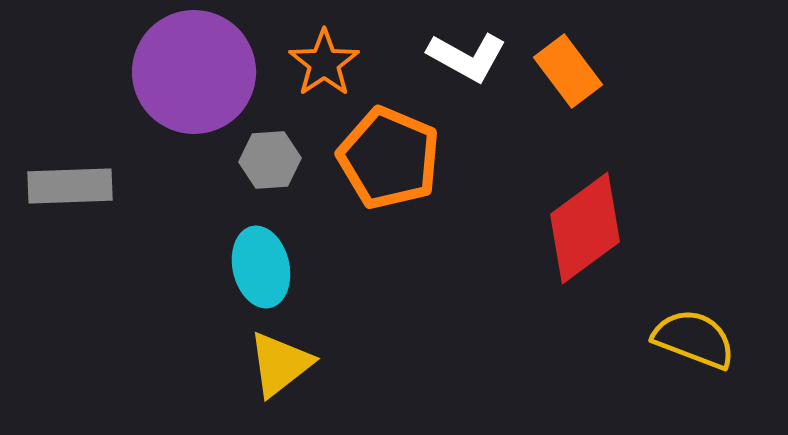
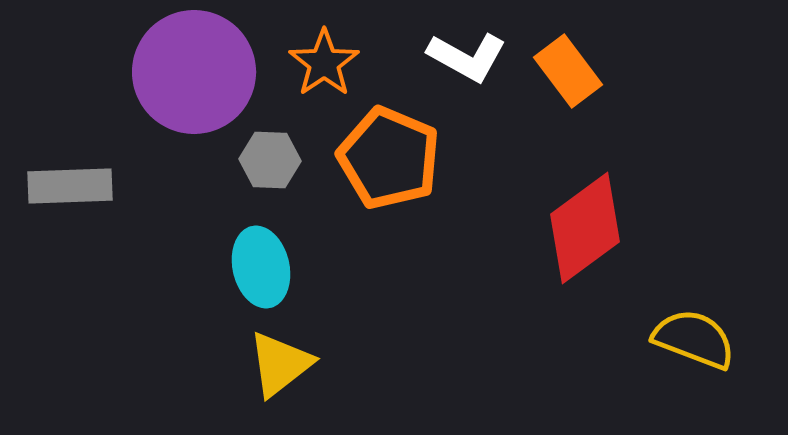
gray hexagon: rotated 6 degrees clockwise
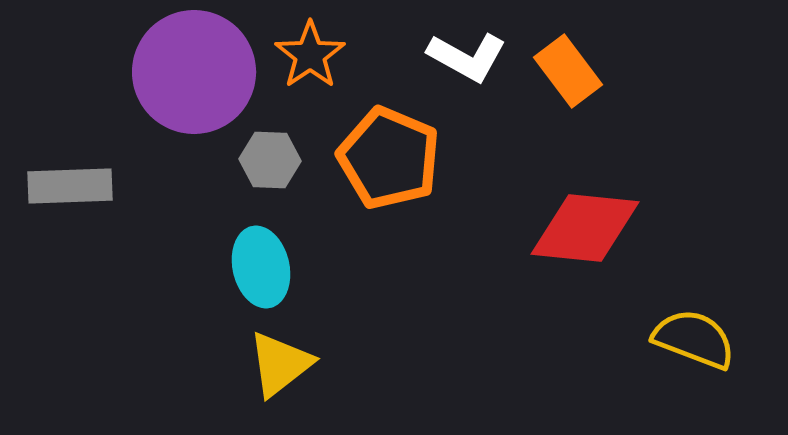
orange star: moved 14 px left, 8 px up
red diamond: rotated 42 degrees clockwise
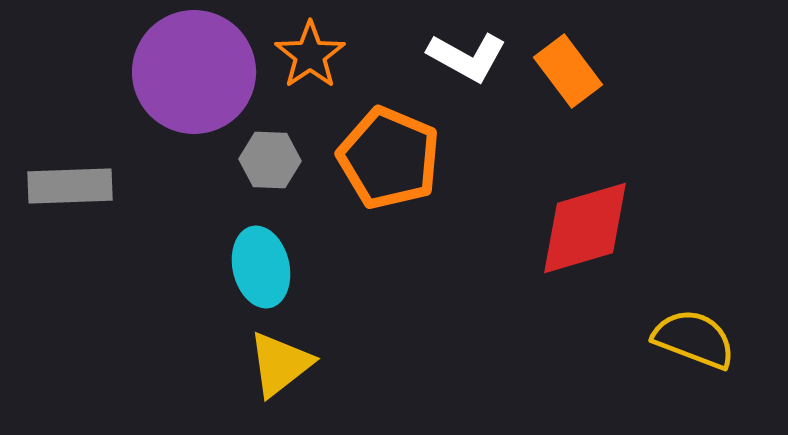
red diamond: rotated 22 degrees counterclockwise
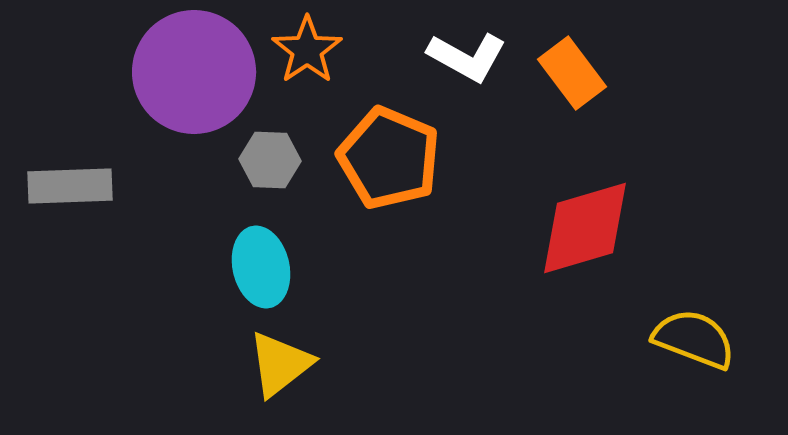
orange star: moved 3 px left, 5 px up
orange rectangle: moved 4 px right, 2 px down
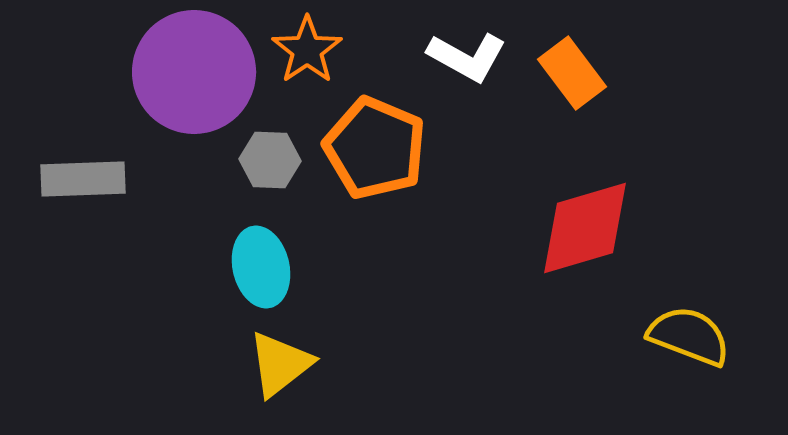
orange pentagon: moved 14 px left, 10 px up
gray rectangle: moved 13 px right, 7 px up
yellow semicircle: moved 5 px left, 3 px up
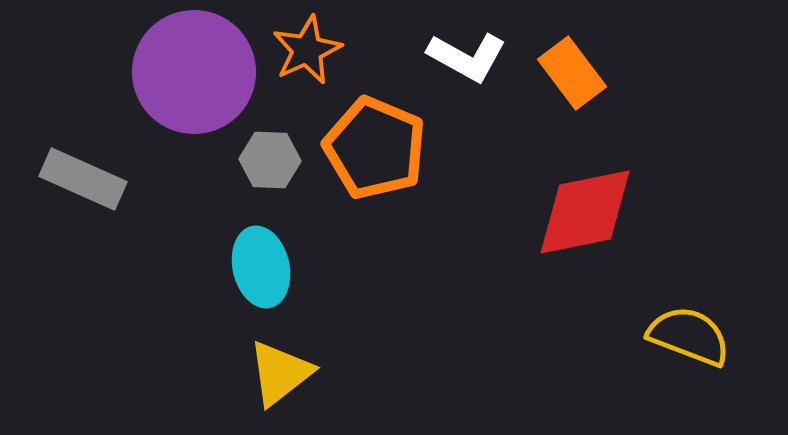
orange star: rotated 10 degrees clockwise
gray rectangle: rotated 26 degrees clockwise
red diamond: moved 16 px up; rotated 5 degrees clockwise
yellow triangle: moved 9 px down
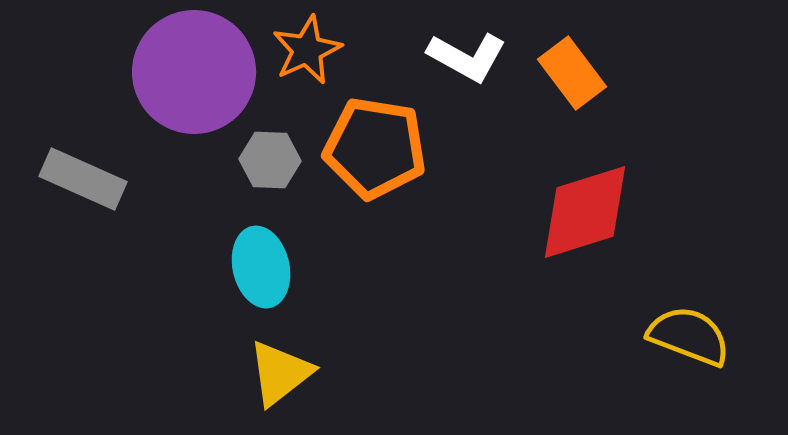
orange pentagon: rotated 14 degrees counterclockwise
red diamond: rotated 6 degrees counterclockwise
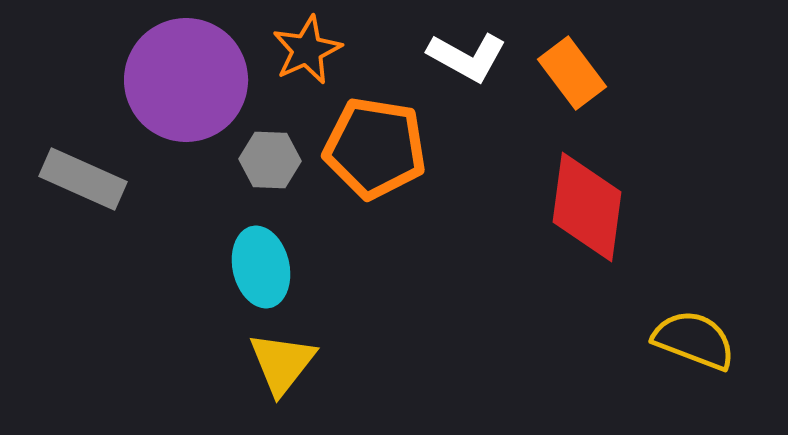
purple circle: moved 8 px left, 8 px down
red diamond: moved 2 px right, 5 px up; rotated 65 degrees counterclockwise
yellow semicircle: moved 5 px right, 4 px down
yellow triangle: moved 2 px right, 10 px up; rotated 14 degrees counterclockwise
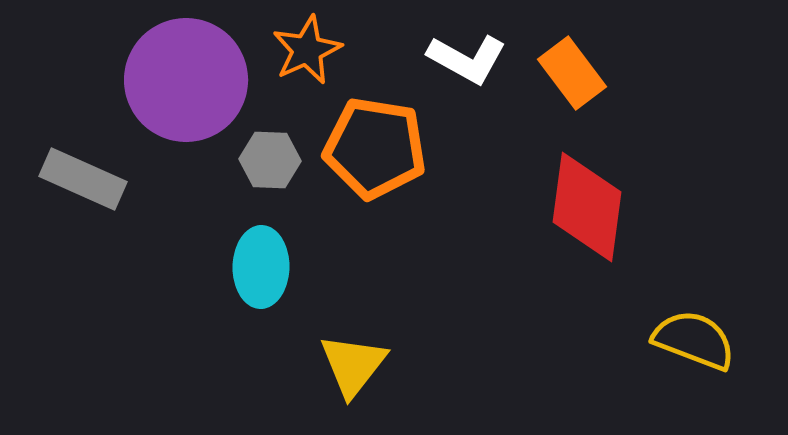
white L-shape: moved 2 px down
cyan ellipse: rotated 14 degrees clockwise
yellow triangle: moved 71 px right, 2 px down
